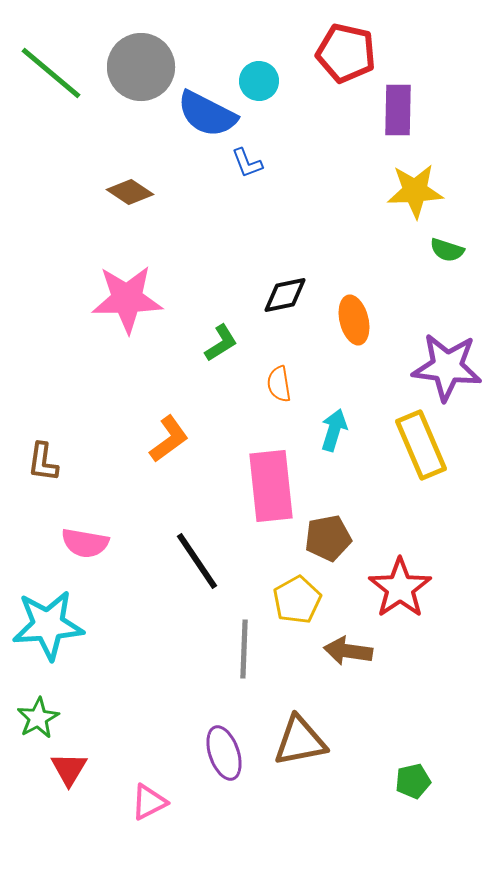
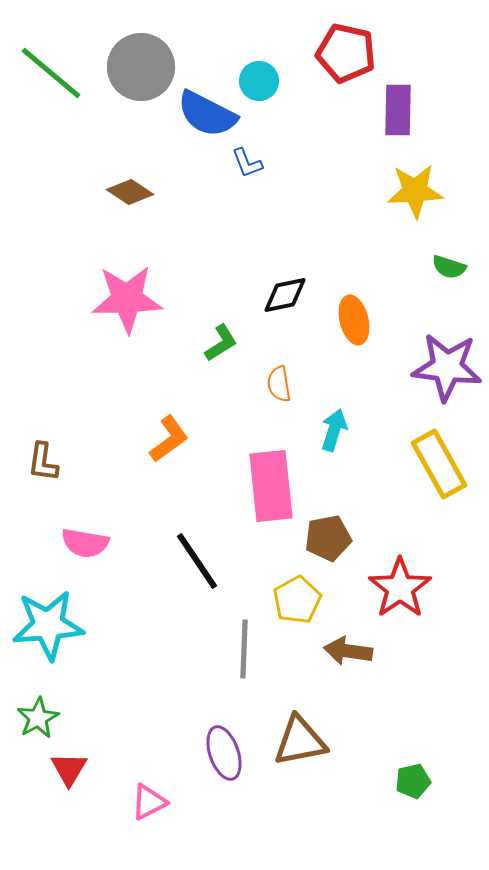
green semicircle: moved 2 px right, 17 px down
yellow rectangle: moved 18 px right, 19 px down; rotated 6 degrees counterclockwise
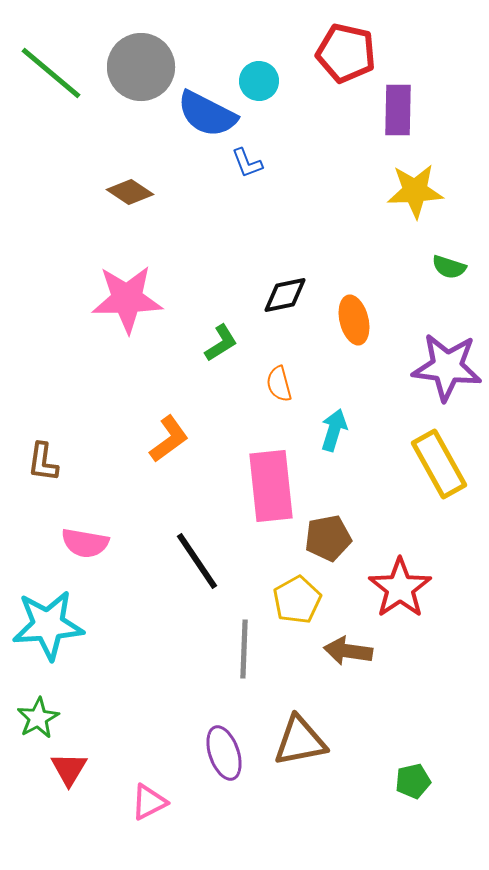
orange semicircle: rotated 6 degrees counterclockwise
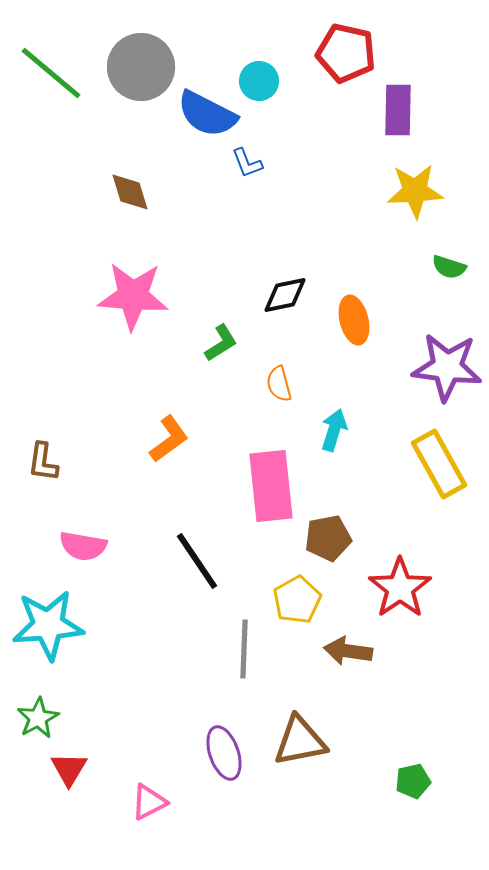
brown diamond: rotated 39 degrees clockwise
pink star: moved 6 px right, 3 px up; rotated 6 degrees clockwise
pink semicircle: moved 2 px left, 3 px down
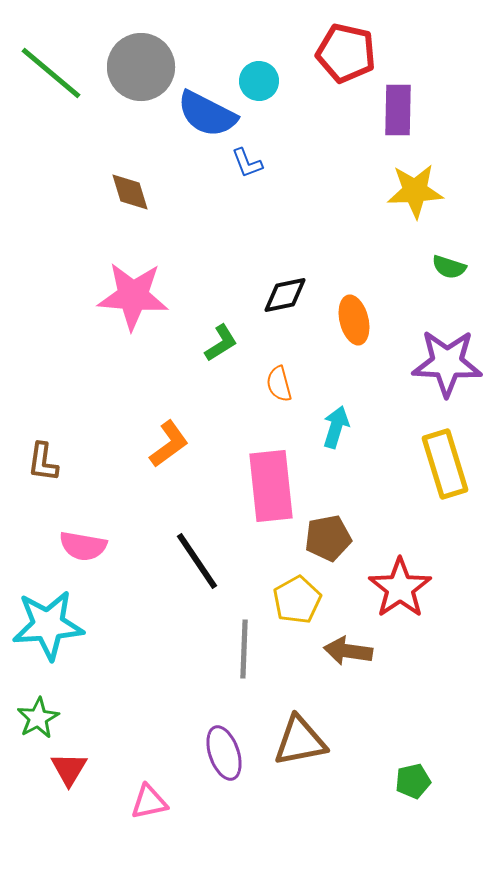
purple star: moved 4 px up; rotated 4 degrees counterclockwise
cyan arrow: moved 2 px right, 3 px up
orange L-shape: moved 5 px down
yellow rectangle: moved 6 px right; rotated 12 degrees clockwise
pink triangle: rotated 15 degrees clockwise
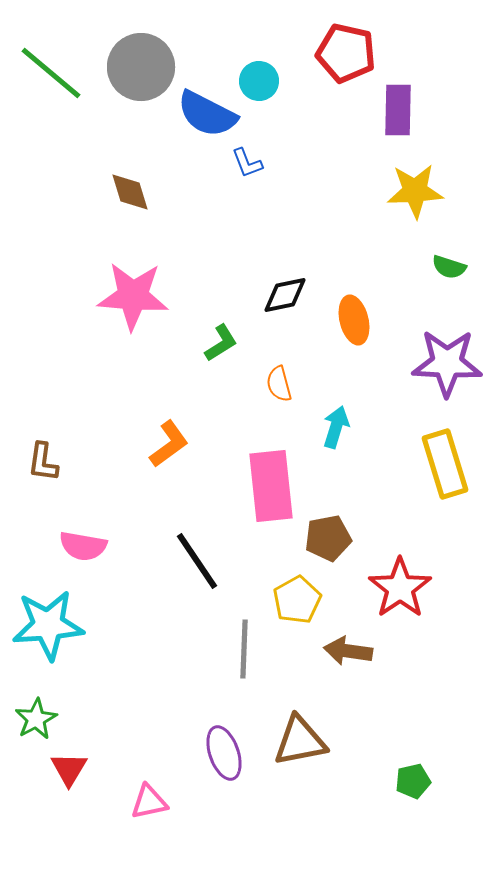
green star: moved 2 px left, 1 px down
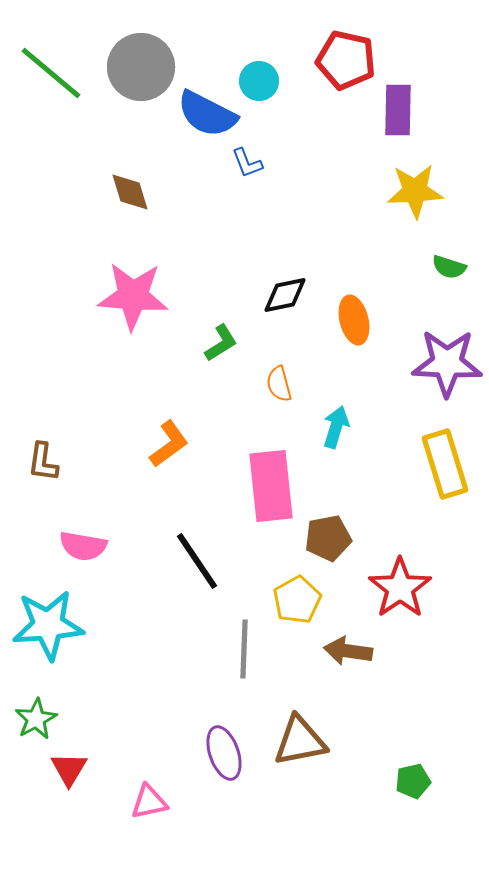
red pentagon: moved 7 px down
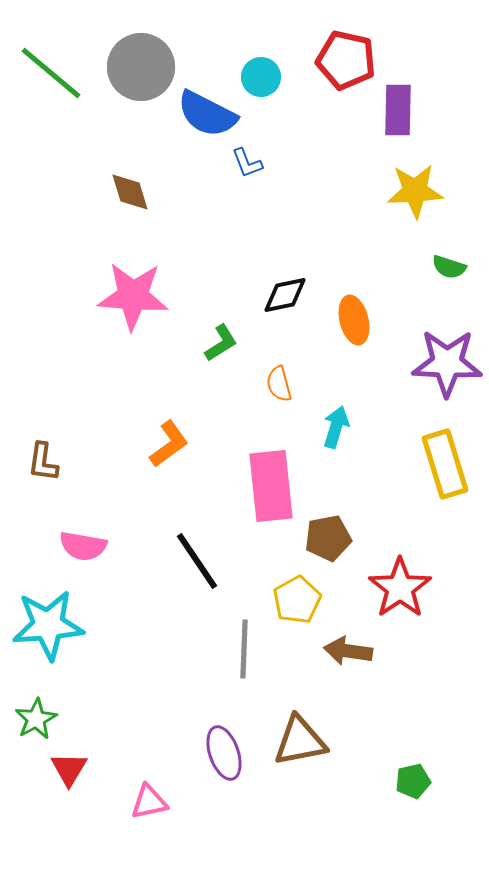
cyan circle: moved 2 px right, 4 px up
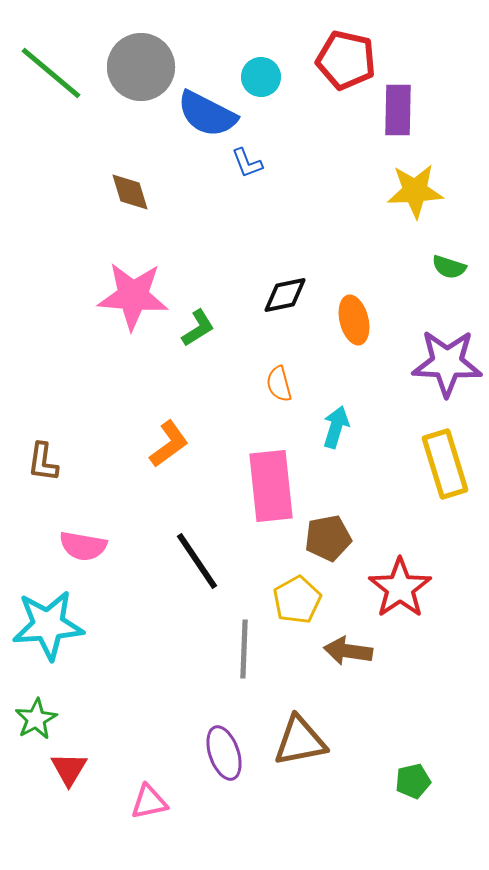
green L-shape: moved 23 px left, 15 px up
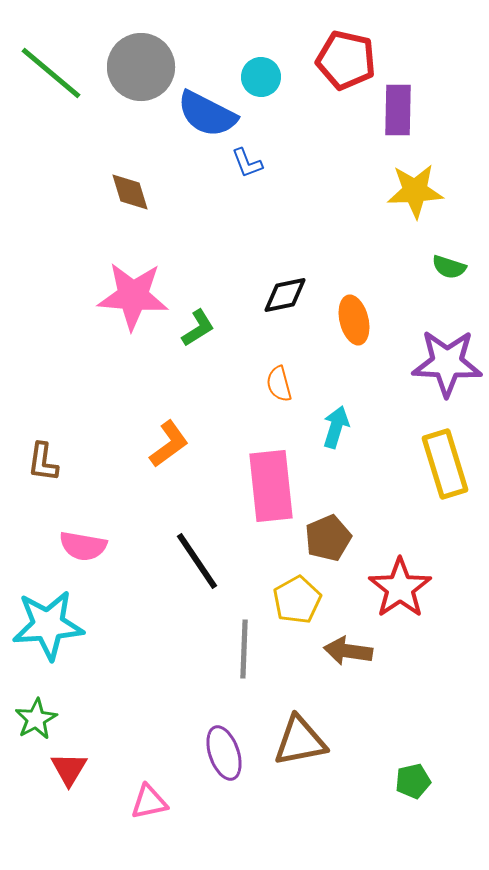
brown pentagon: rotated 12 degrees counterclockwise
